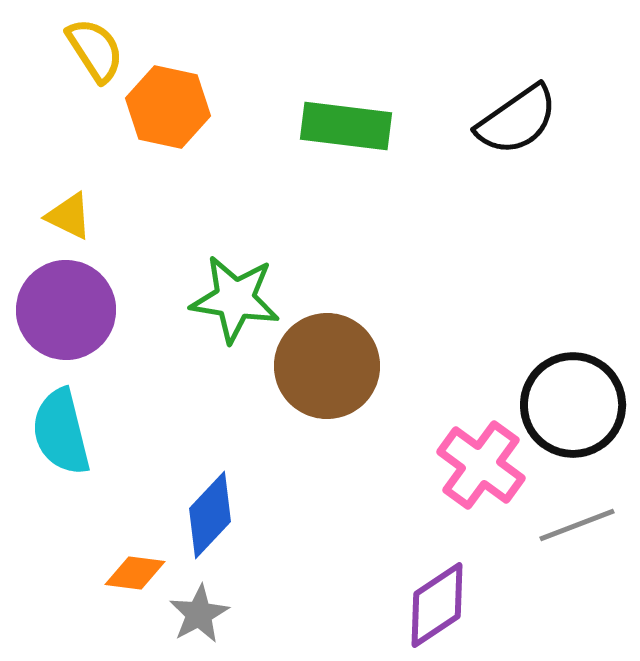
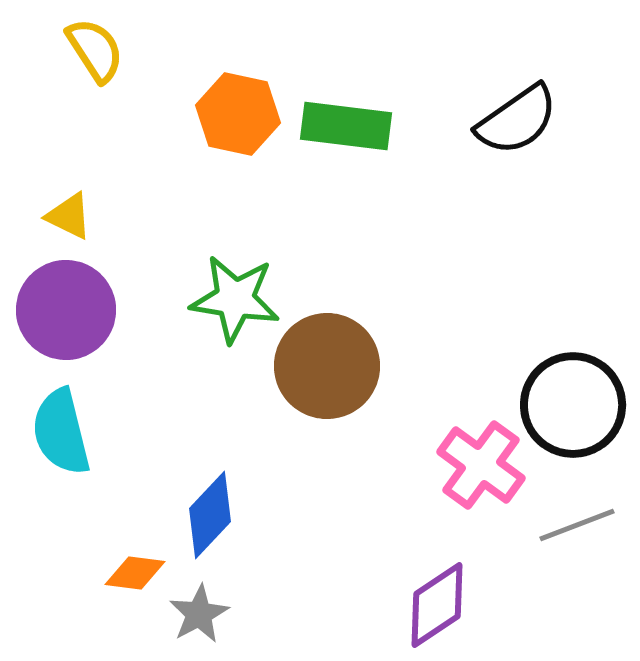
orange hexagon: moved 70 px right, 7 px down
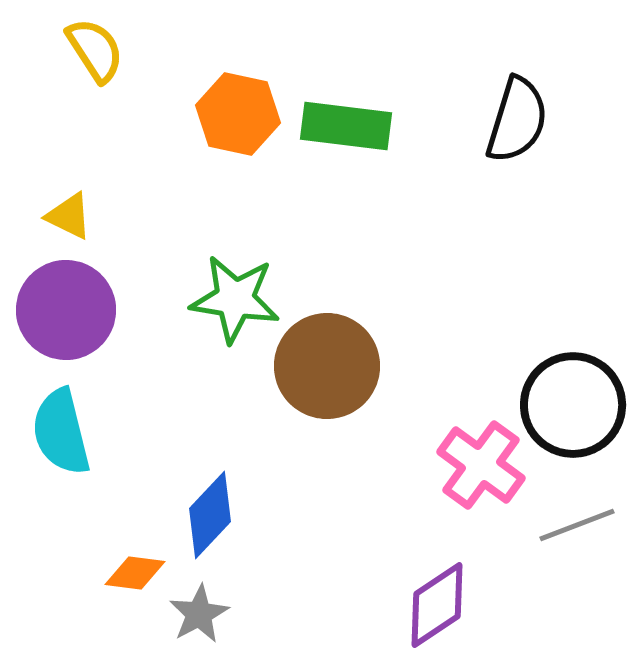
black semicircle: rotated 38 degrees counterclockwise
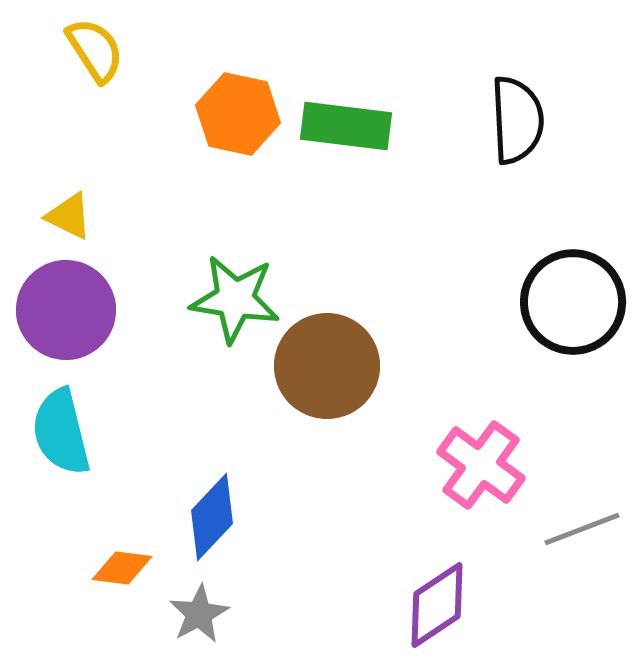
black semicircle: rotated 20 degrees counterclockwise
black circle: moved 103 px up
blue diamond: moved 2 px right, 2 px down
gray line: moved 5 px right, 4 px down
orange diamond: moved 13 px left, 5 px up
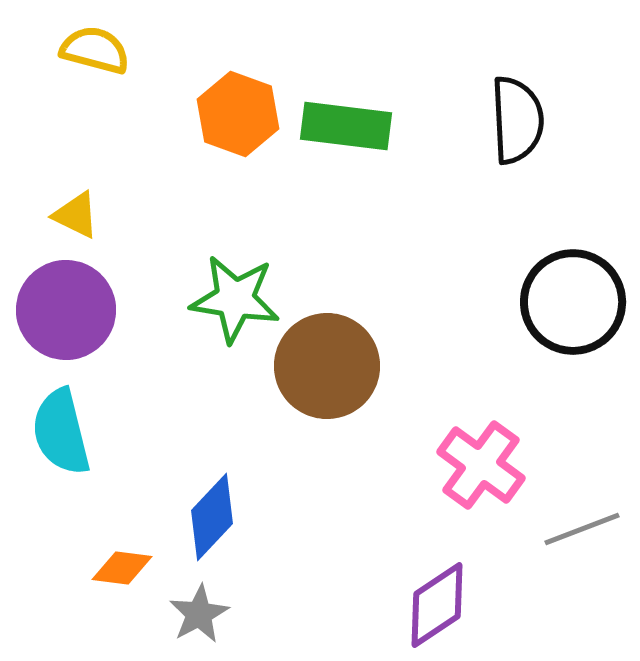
yellow semicircle: rotated 42 degrees counterclockwise
orange hexagon: rotated 8 degrees clockwise
yellow triangle: moved 7 px right, 1 px up
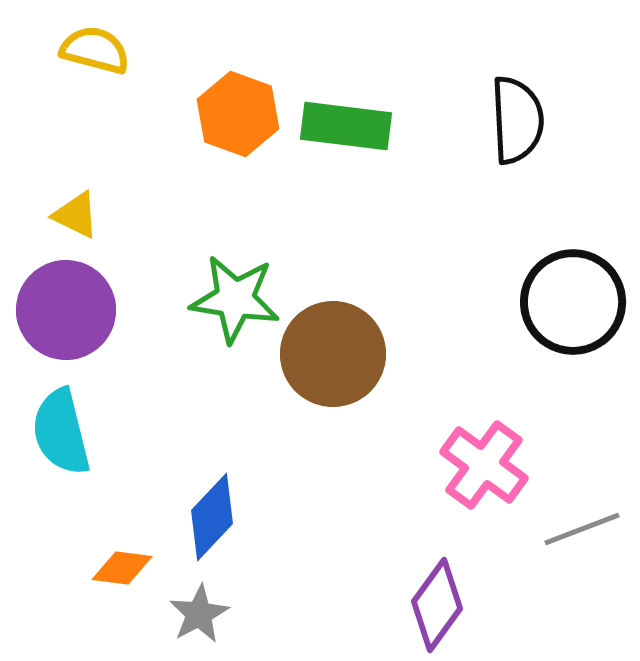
brown circle: moved 6 px right, 12 px up
pink cross: moved 3 px right
purple diamond: rotated 20 degrees counterclockwise
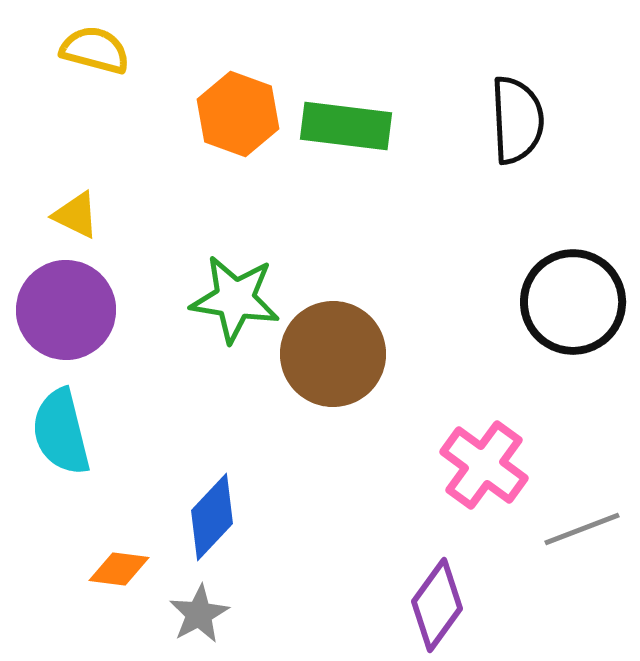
orange diamond: moved 3 px left, 1 px down
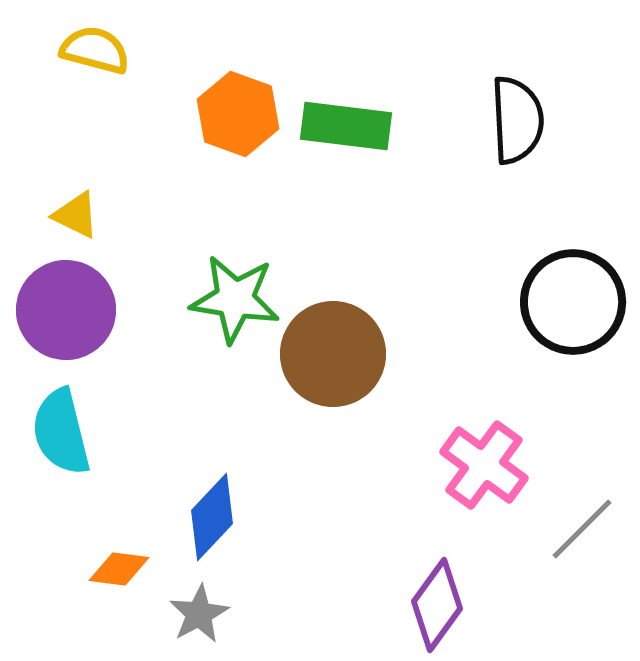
gray line: rotated 24 degrees counterclockwise
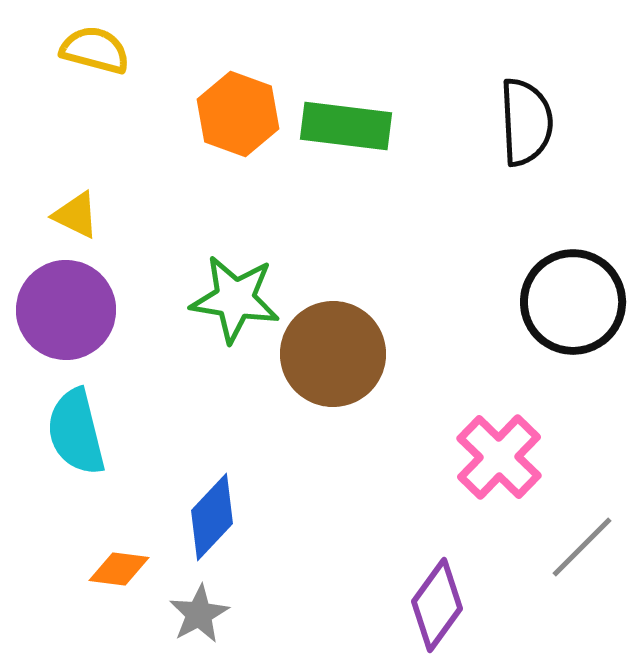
black semicircle: moved 9 px right, 2 px down
cyan semicircle: moved 15 px right
pink cross: moved 15 px right, 8 px up; rotated 8 degrees clockwise
gray line: moved 18 px down
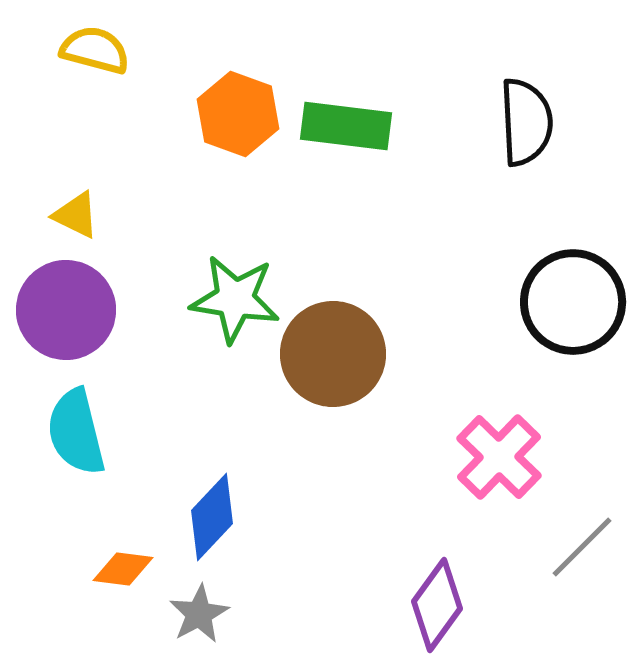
orange diamond: moved 4 px right
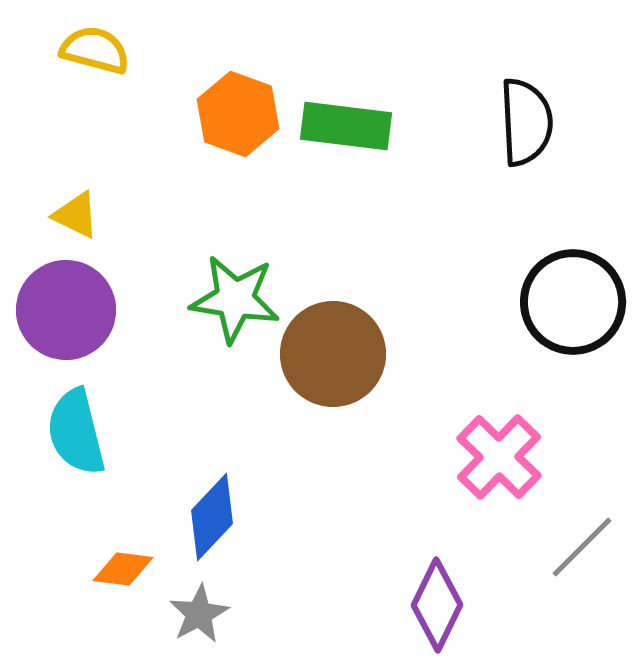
purple diamond: rotated 10 degrees counterclockwise
